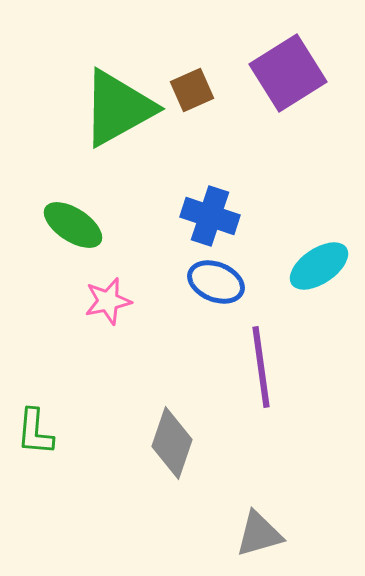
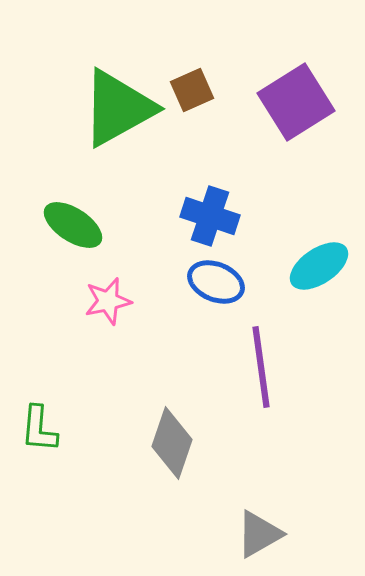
purple square: moved 8 px right, 29 px down
green L-shape: moved 4 px right, 3 px up
gray triangle: rotated 14 degrees counterclockwise
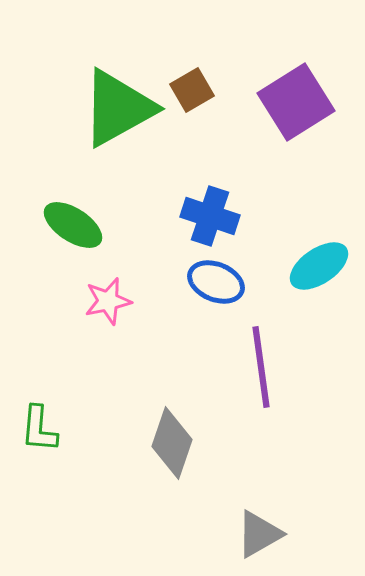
brown square: rotated 6 degrees counterclockwise
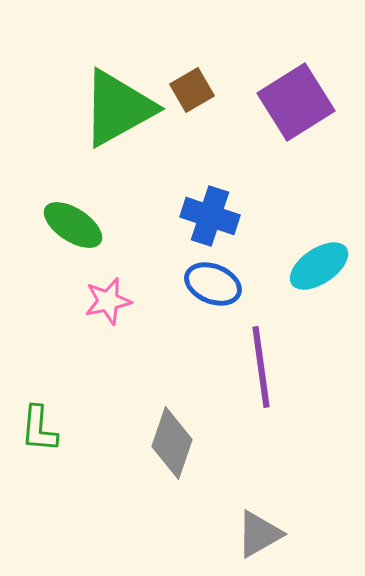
blue ellipse: moved 3 px left, 2 px down
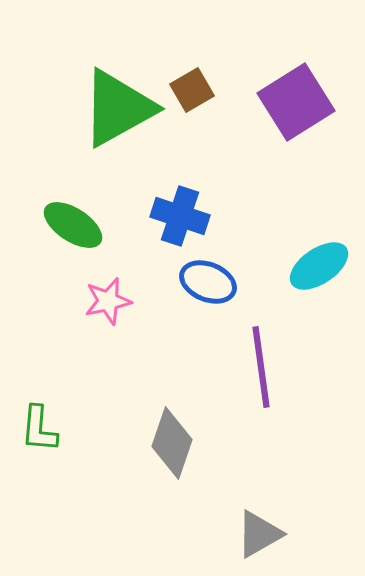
blue cross: moved 30 px left
blue ellipse: moved 5 px left, 2 px up
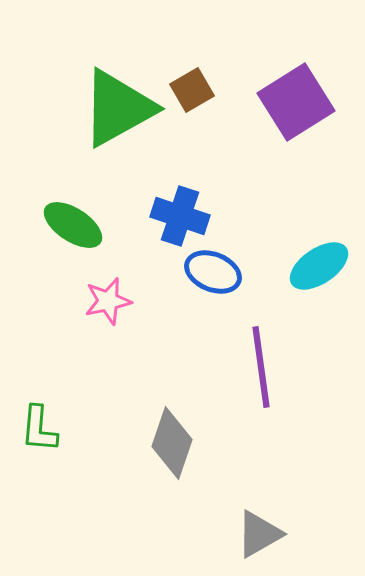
blue ellipse: moved 5 px right, 10 px up
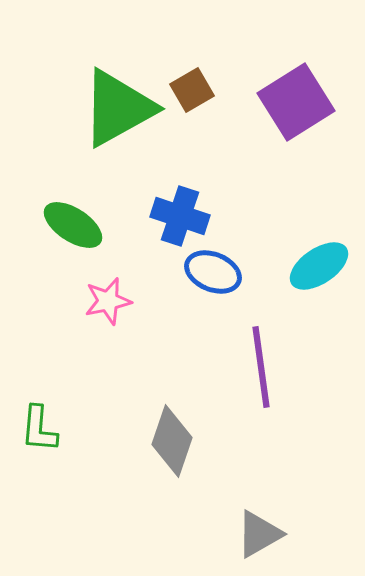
gray diamond: moved 2 px up
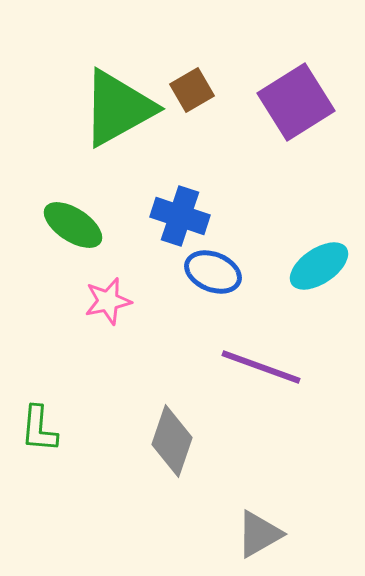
purple line: rotated 62 degrees counterclockwise
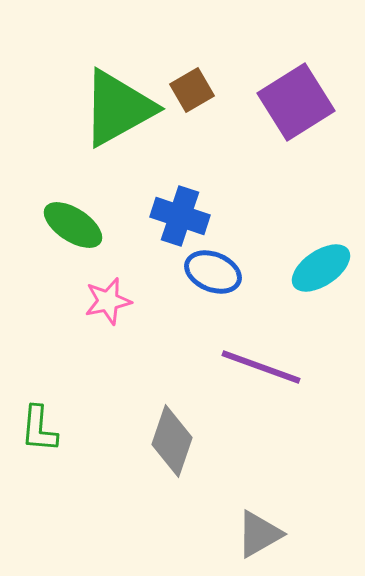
cyan ellipse: moved 2 px right, 2 px down
